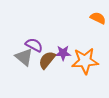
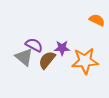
orange semicircle: moved 1 px left, 2 px down
purple star: moved 1 px left, 5 px up
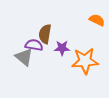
purple semicircle: rotated 18 degrees counterclockwise
brown semicircle: moved 2 px left, 26 px up; rotated 30 degrees counterclockwise
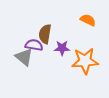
orange semicircle: moved 9 px left
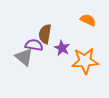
purple star: rotated 28 degrees clockwise
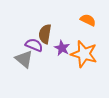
purple semicircle: rotated 12 degrees clockwise
gray triangle: moved 2 px down
orange star: moved 1 px left, 7 px up; rotated 20 degrees clockwise
